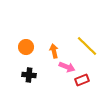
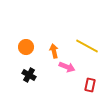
yellow line: rotated 15 degrees counterclockwise
black cross: rotated 24 degrees clockwise
red rectangle: moved 8 px right, 5 px down; rotated 56 degrees counterclockwise
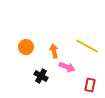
black cross: moved 12 px right, 1 px down
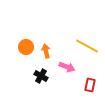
orange arrow: moved 8 px left
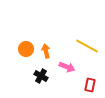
orange circle: moved 2 px down
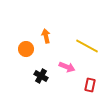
orange arrow: moved 15 px up
